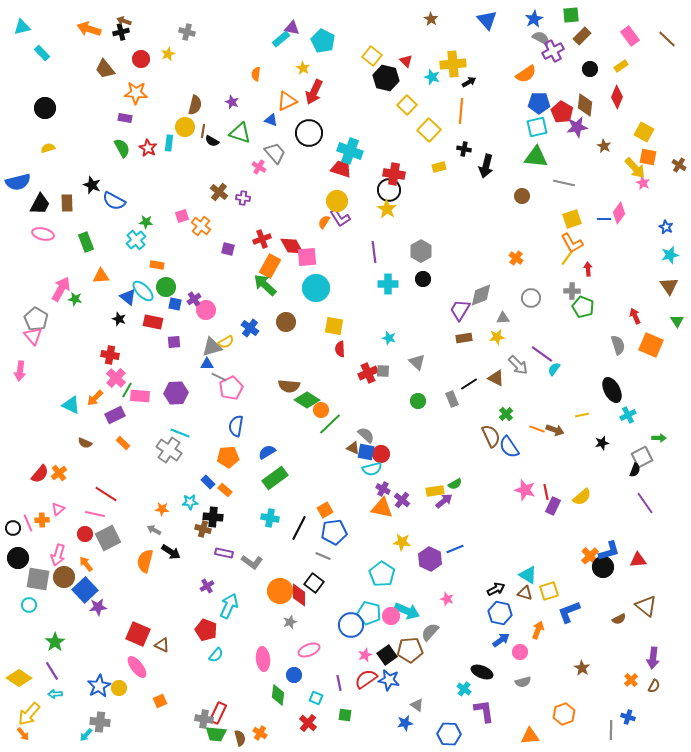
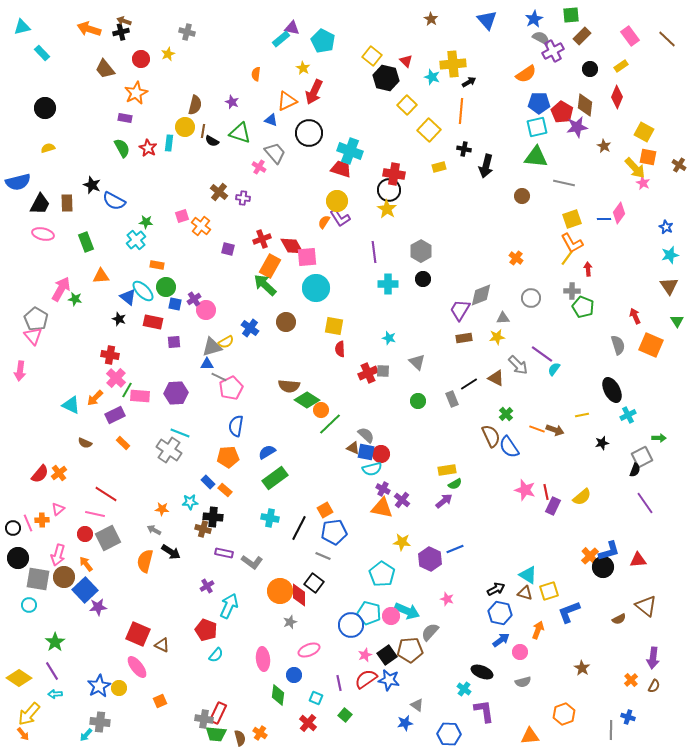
orange star at (136, 93): rotated 30 degrees counterclockwise
yellow rectangle at (435, 491): moved 12 px right, 21 px up
green square at (345, 715): rotated 32 degrees clockwise
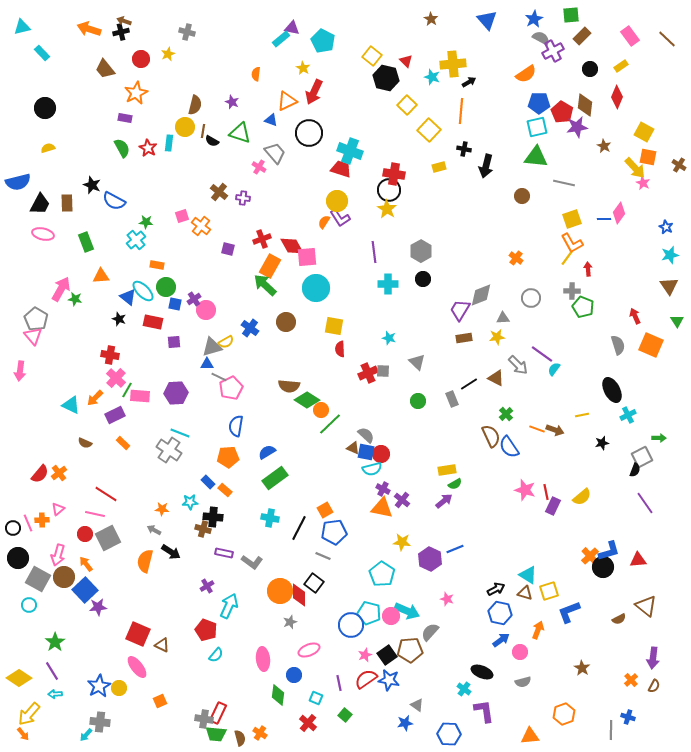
gray square at (38, 579): rotated 20 degrees clockwise
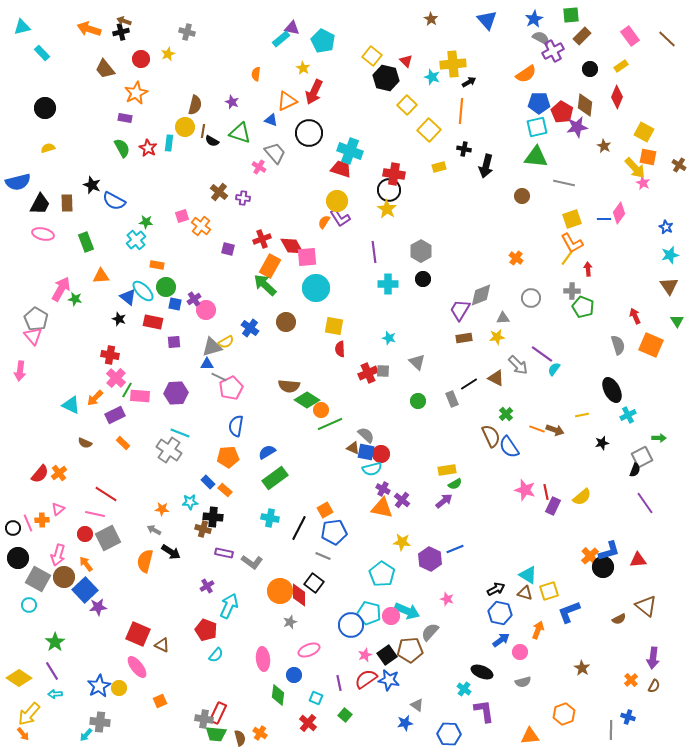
green line at (330, 424): rotated 20 degrees clockwise
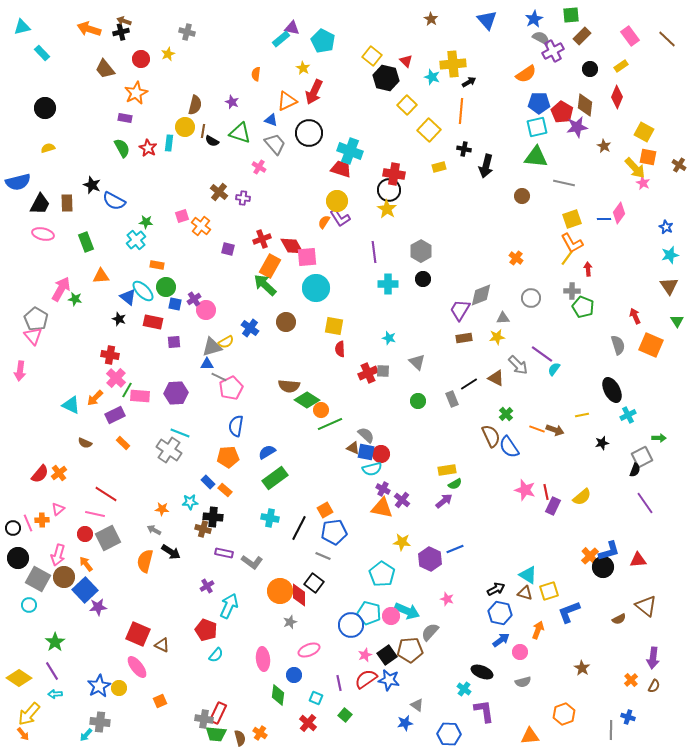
gray trapezoid at (275, 153): moved 9 px up
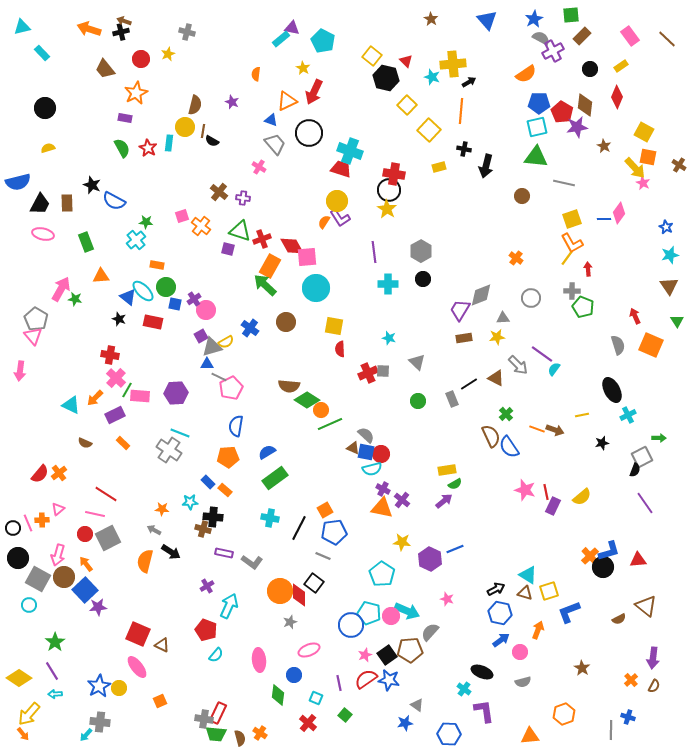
green triangle at (240, 133): moved 98 px down
purple square at (174, 342): moved 27 px right, 6 px up; rotated 24 degrees counterclockwise
pink ellipse at (263, 659): moved 4 px left, 1 px down
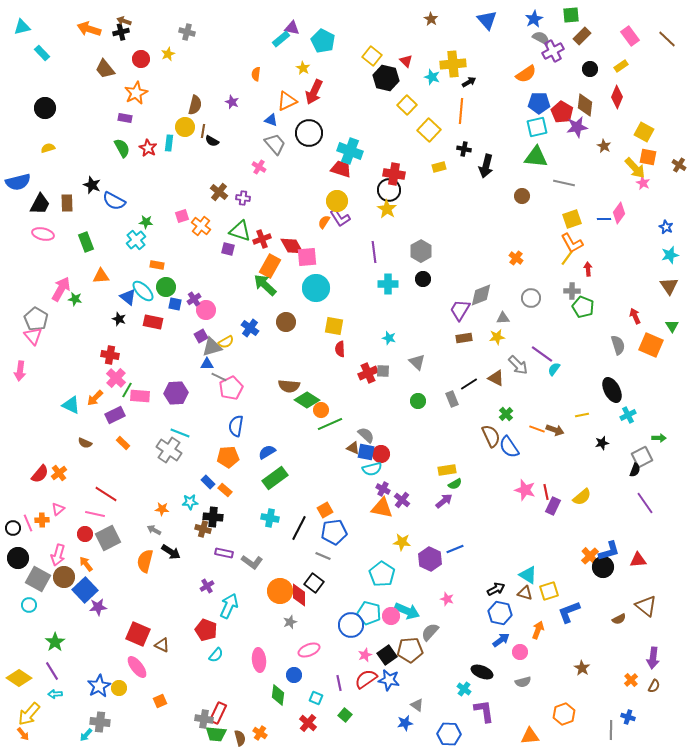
green triangle at (677, 321): moved 5 px left, 5 px down
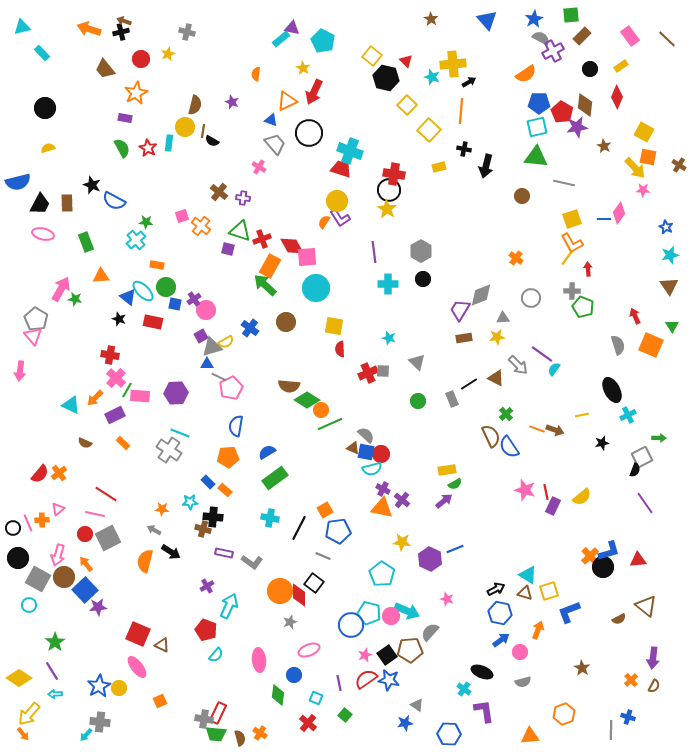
pink star at (643, 183): moved 7 px down; rotated 24 degrees counterclockwise
blue pentagon at (334, 532): moved 4 px right, 1 px up
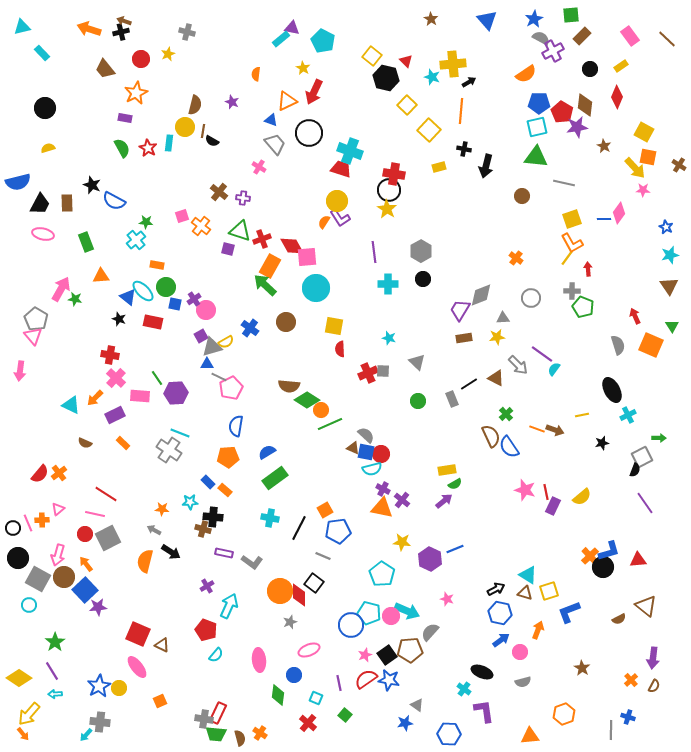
green line at (127, 390): moved 30 px right, 12 px up; rotated 63 degrees counterclockwise
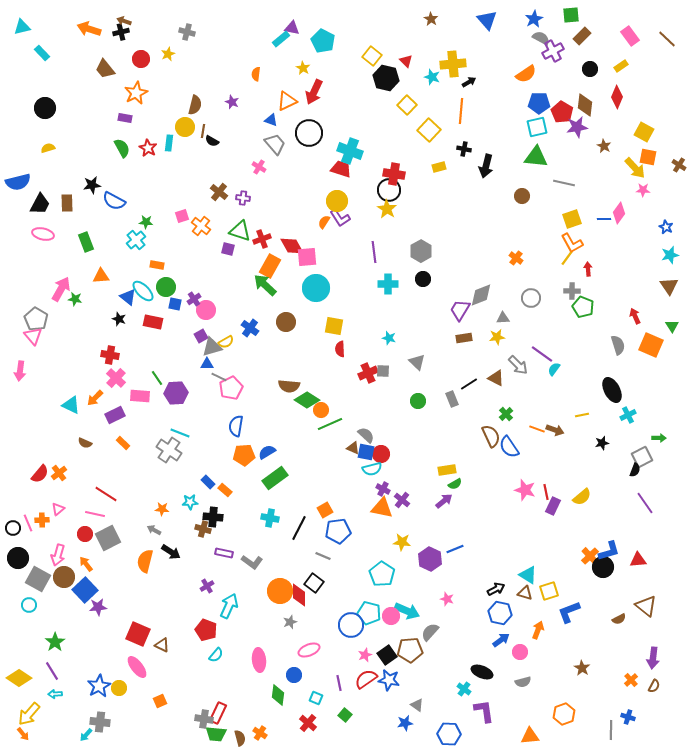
black star at (92, 185): rotated 30 degrees counterclockwise
orange pentagon at (228, 457): moved 16 px right, 2 px up
